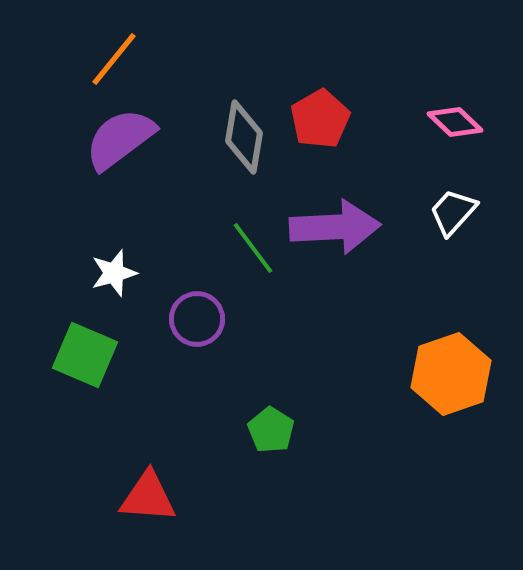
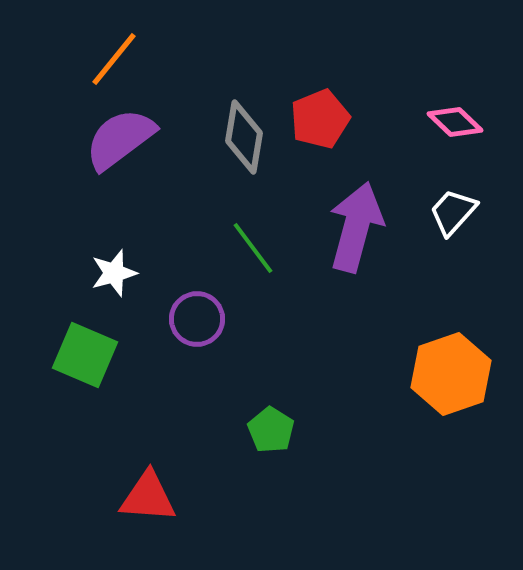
red pentagon: rotated 8 degrees clockwise
purple arrow: moved 21 px right; rotated 72 degrees counterclockwise
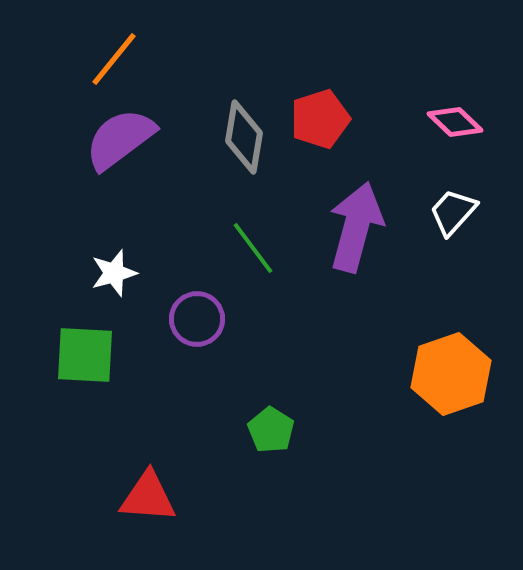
red pentagon: rotated 4 degrees clockwise
green square: rotated 20 degrees counterclockwise
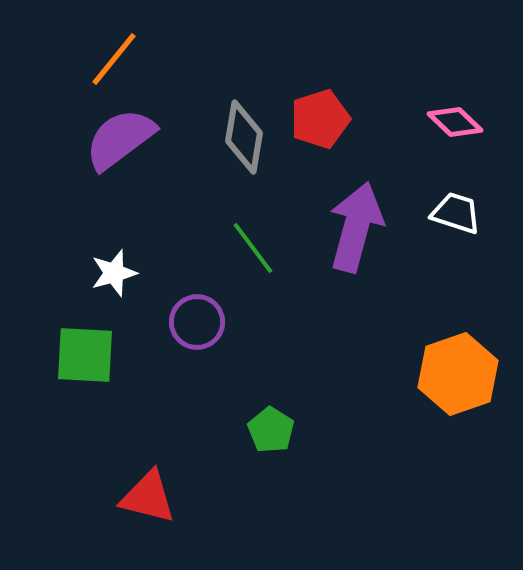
white trapezoid: moved 3 px right, 1 px down; rotated 66 degrees clockwise
purple circle: moved 3 px down
orange hexagon: moved 7 px right
red triangle: rotated 10 degrees clockwise
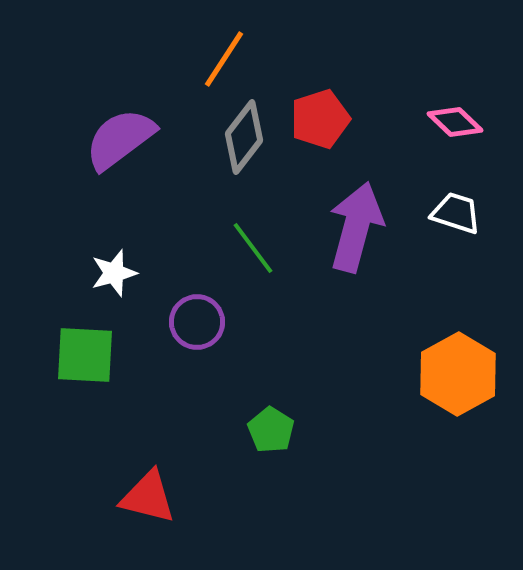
orange line: moved 110 px right; rotated 6 degrees counterclockwise
gray diamond: rotated 28 degrees clockwise
orange hexagon: rotated 10 degrees counterclockwise
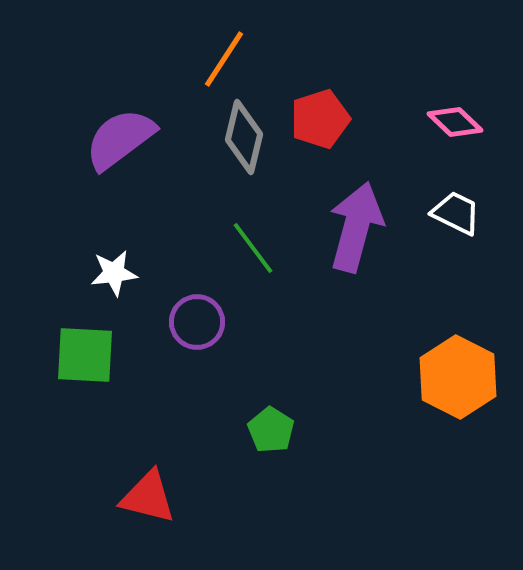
gray diamond: rotated 24 degrees counterclockwise
white trapezoid: rotated 8 degrees clockwise
white star: rotated 9 degrees clockwise
orange hexagon: moved 3 px down; rotated 4 degrees counterclockwise
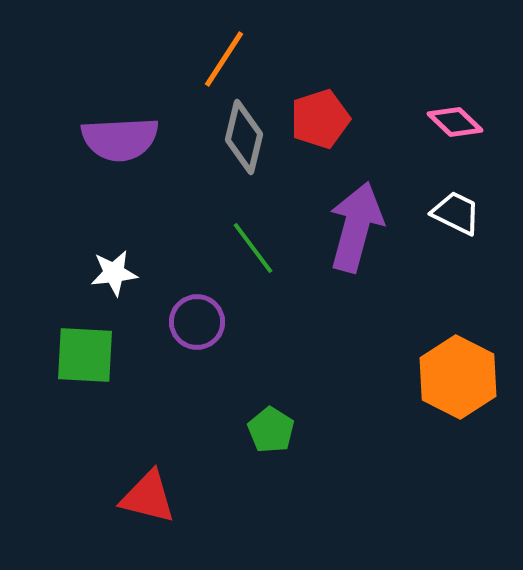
purple semicircle: rotated 146 degrees counterclockwise
